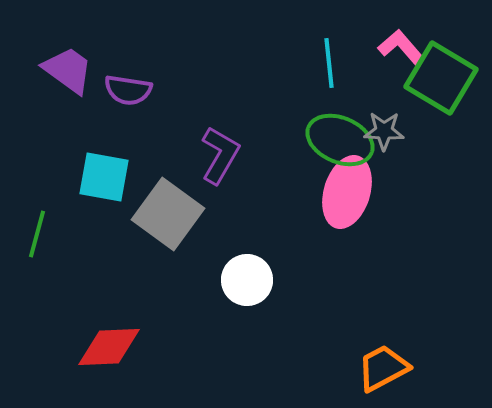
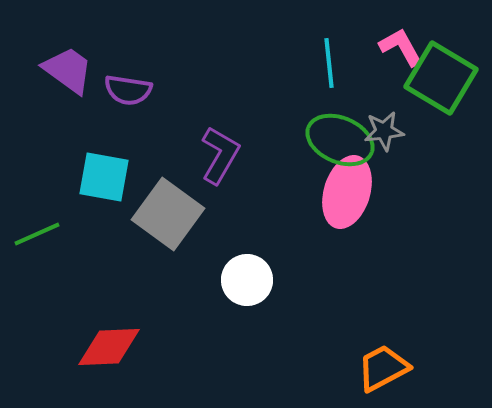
pink L-shape: rotated 12 degrees clockwise
gray star: rotated 9 degrees counterclockwise
green line: rotated 51 degrees clockwise
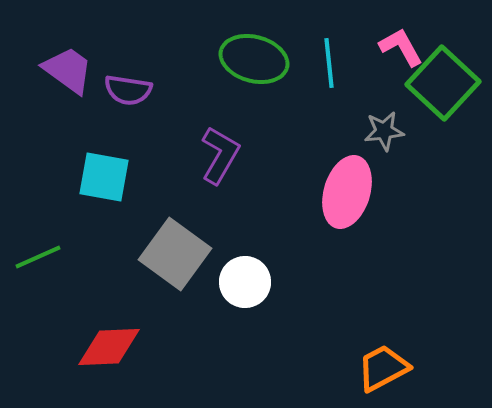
green square: moved 2 px right, 5 px down; rotated 12 degrees clockwise
green ellipse: moved 86 px left, 81 px up; rotated 8 degrees counterclockwise
gray square: moved 7 px right, 40 px down
green line: moved 1 px right, 23 px down
white circle: moved 2 px left, 2 px down
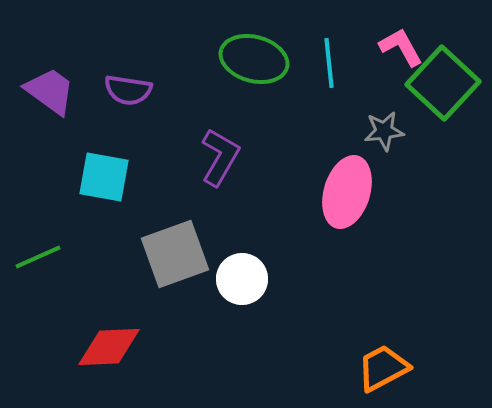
purple trapezoid: moved 18 px left, 21 px down
purple L-shape: moved 2 px down
gray square: rotated 34 degrees clockwise
white circle: moved 3 px left, 3 px up
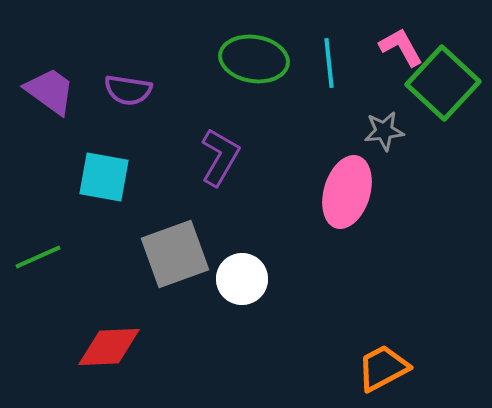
green ellipse: rotated 6 degrees counterclockwise
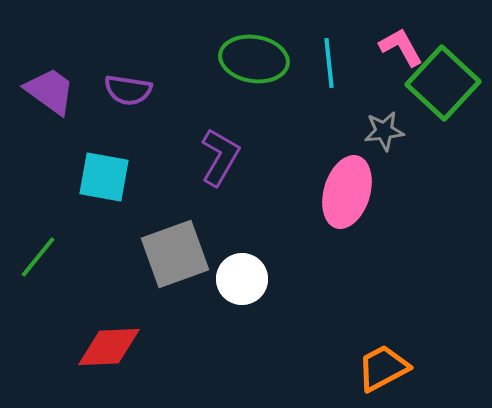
green line: rotated 27 degrees counterclockwise
